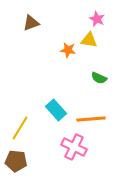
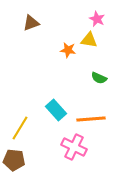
brown pentagon: moved 2 px left, 1 px up
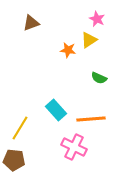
yellow triangle: rotated 42 degrees counterclockwise
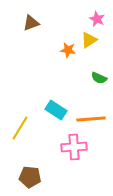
cyan rectangle: rotated 15 degrees counterclockwise
pink cross: rotated 30 degrees counterclockwise
brown pentagon: moved 16 px right, 17 px down
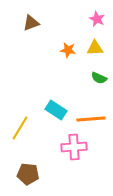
yellow triangle: moved 6 px right, 8 px down; rotated 30 degrees clockwise
brown pentagon: moved 2 px left, 3 px up
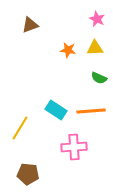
brown triangle: moved 1 px left, 2 px down
orange line: moved 8 px up
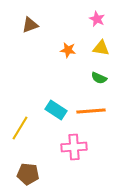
yellow triangle: moved 6 px right; rotated 12 degrees clockwise
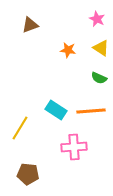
yellow triangle: rotated 24 degrees clockwise
